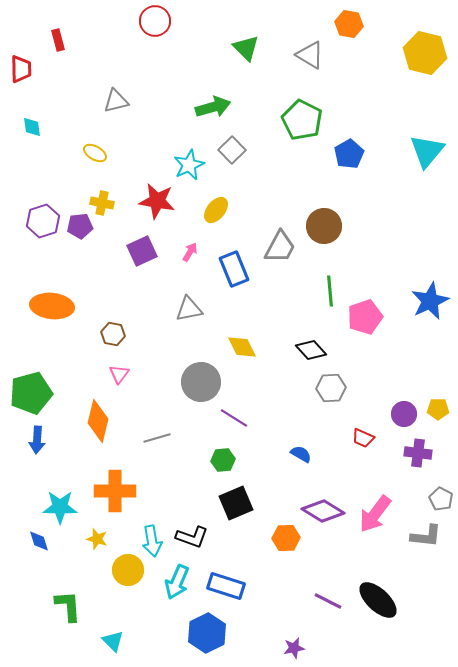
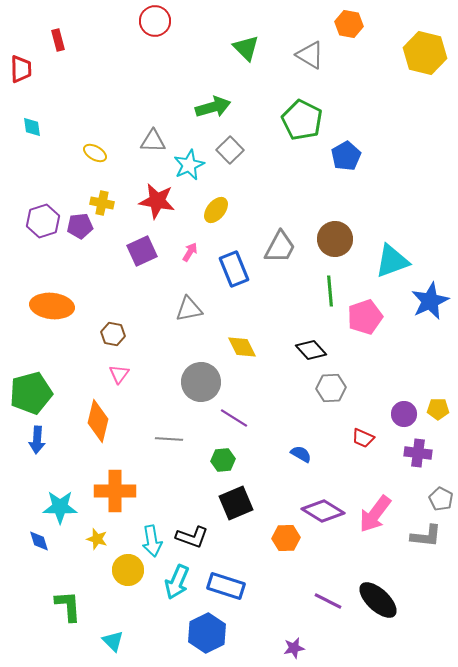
gray triangle at (116, 101): moved 37 px right, 40 px down; rotated 16 degrees clockwise
gray square at (232, 150): moved 2 px left
cyan triangle at (427, 151): moved 35 px left, 110 px down; rotated 30 degrees clockwise
blue pentagon at (349, 154): moved 3 px left, 2 px down
brown circle at (324, 226): moved 11 px right, 13 px down
gray line at (157, 438): moved 12 px right, 1 px down; rotated 20 degrees clockwise
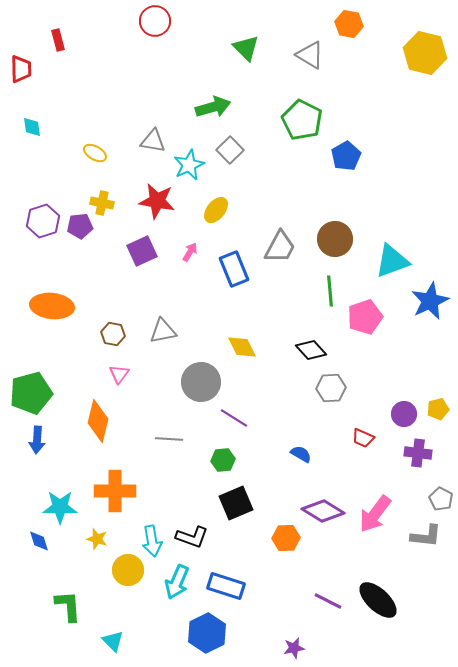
gray triangle at (153, 141): rotated 8 degrees clockwise
gray triangle at (189, 309): moved 26 px left, 22 px down
yellow pentagon at (438, 409): rotated 15 degrees counterclockwise
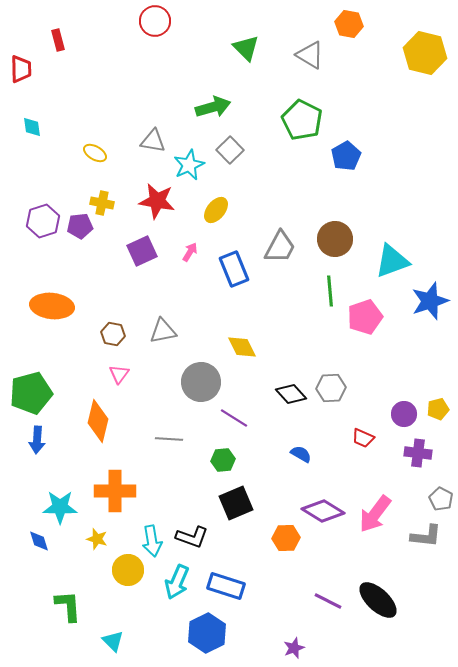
blue star at (430, 301): rotated 6 degrees clockwise
black diamond at (311, 350): moved 20 px left, 44 px down
purple star at (294, 648): rotated 10 degrees counterclockwise
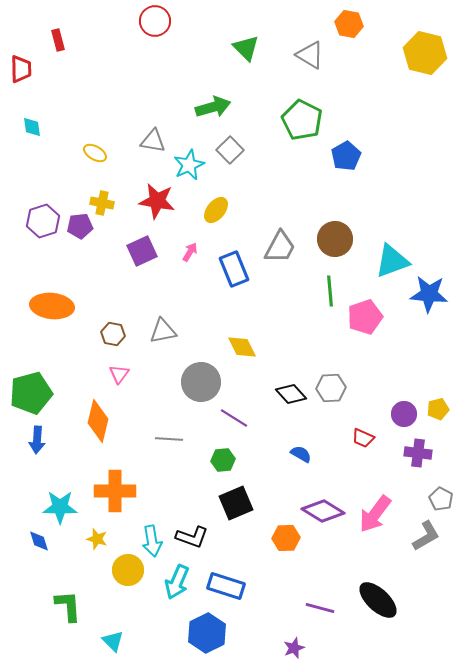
blue star at (430, 301): moved 1 px left, 7 px up; rotated 24 degrees clockwise
gray L-shape at (426, 536): rotated 36 degrees counterclockwise
purple line at (328, 601): moved 8 px left, 7 px down; rotated 12 degrees counterclockwise
